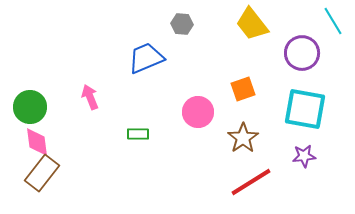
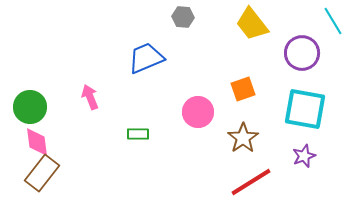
gray hexagon: moved 1 px right, 7 px up
purple star: rotated 15 degrees counterclockwise
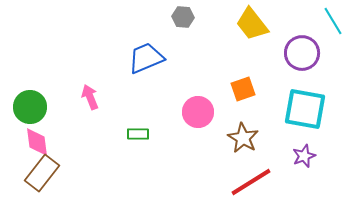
brown star: rotated 8 degrees counterclockwise
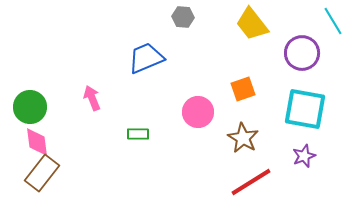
pink arrow: moved 2 px right, 1 px down
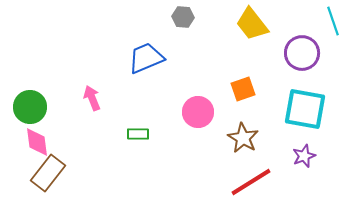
cyan line: rotated 12 degrees clockwise
brown rectangle: moved 6 px right
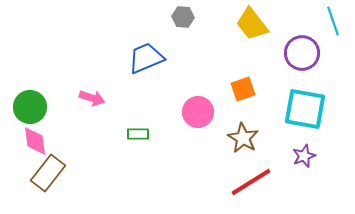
pink arrow: rotated 130 degrees clockwise
pink diamond: moved 2 px left, 1 px up
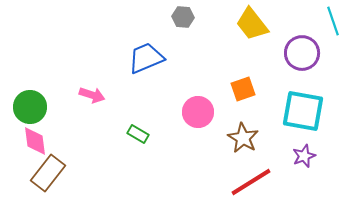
pink arrow: moved 3 px up
cyan square: moved 2 px left, 2 px down
green rectangle: rotated 30 degrees clockwise
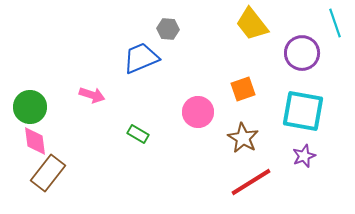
gray hexagon: moved 15 px left, 12 px down
cyan line: moved 2 px right, 2 px down
blue trapezoid: moved 5 px left
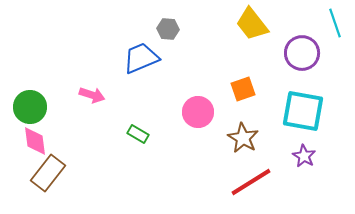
purple star: rotated 20 degrees counterclockwise
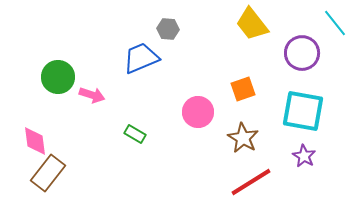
cyan line: rotated 20 degrees counterclockwise
green circle: moved 28 px right, 30 px up
green rectangle: moved 3 px left
